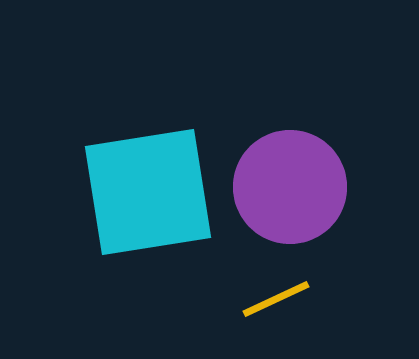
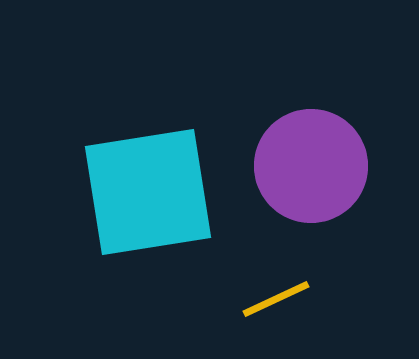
purple circle: moved 21 px right, 21 px up
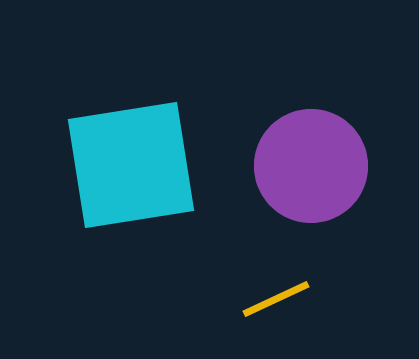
cyan square: moved 17 px left, 27 px up
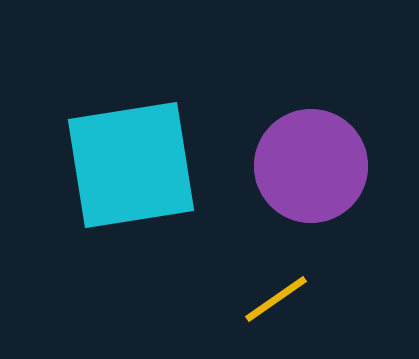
yellow line: rotated 10 degrees counterclockwise
